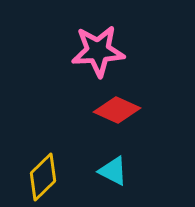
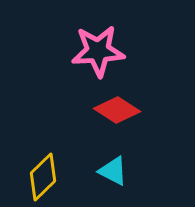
red diamond: rotated 9 degrees clockwise
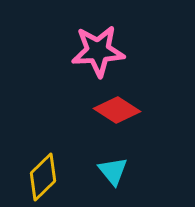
cyan triangle: rotated 24 degrees clockwise
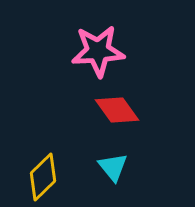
red diamond: rotated 21 degrees clockwise
cyan triangle: moved 4 px up
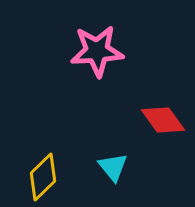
pink star: moved 1 px left
red diamond: moved 46 px right, 10 px down
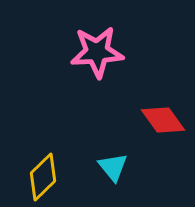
pink star: moved 1 px down
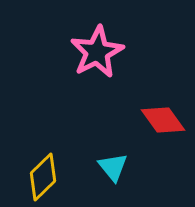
pink star: rotated 24 degrees counterclockwise
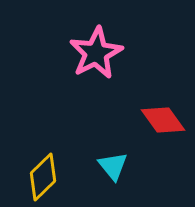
pink star: moved 1 px left, 1 px down
cyan triangle: moved 1 px up
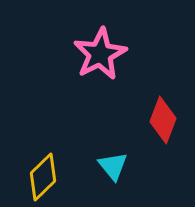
pink star: moved 4 px right, 1 px down
red diamond: rotated 57 degrees clockwise
